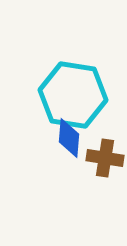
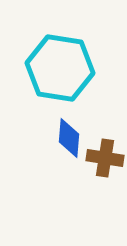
cyan hexagon: moved 13 px left, 27 px up
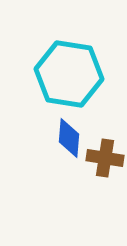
cyan hexagon: moved 9 px right, 6 px down
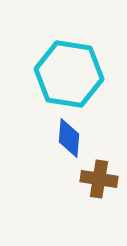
brown cross: moved 6 px left, 21 px down
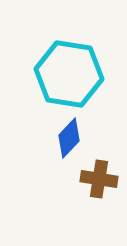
blue diamond: rotated 39 degrees clockwise
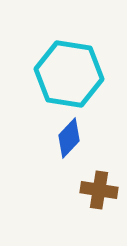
brown cross: moved 11 px down
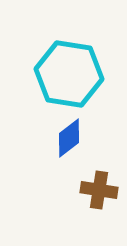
blue diamond: rotated 9 degrees clockwise
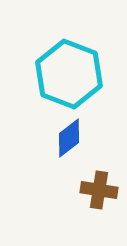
cyan hexagon: rotated 12 degrees clockwise
